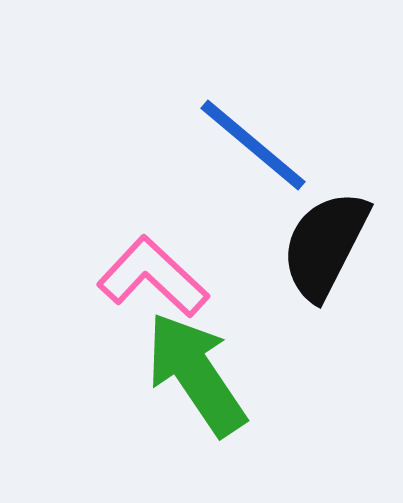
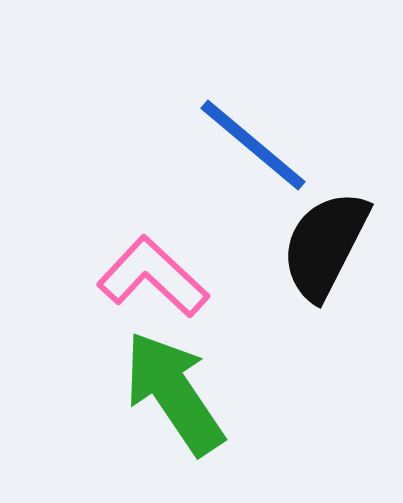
green arrow: moved 22 px left, 19 px down
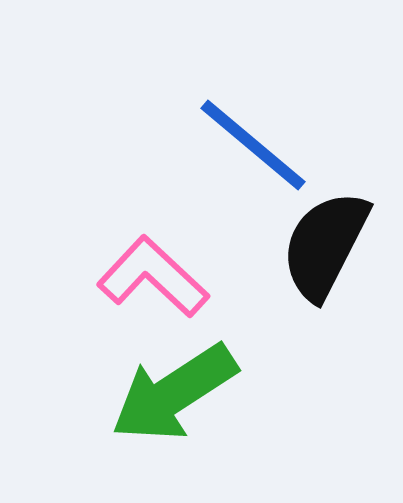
green arrow: rotated 89 degrees counterclockwise
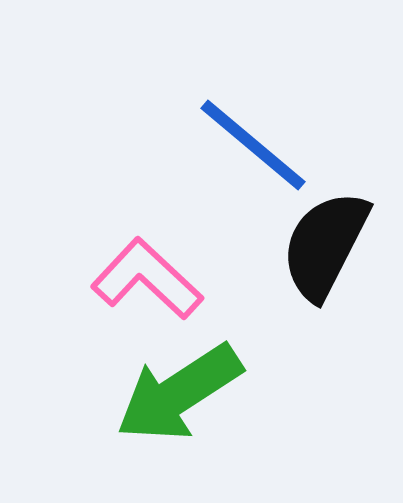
pink L-shape: moved 6 px left, 2 px down
green arrow: moved 5 px right
